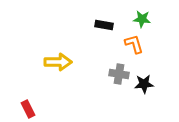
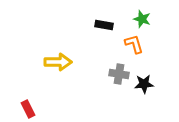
green star: rotated 12 degrees clockwise
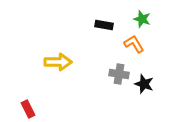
orange L-shape: rotated 15 degrees counterclockwise
black star: rotated 24 degrees clockwise
